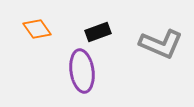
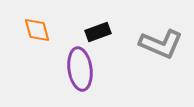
orange diamond: moved 1 px down; rotated 20 degrees clockwise
purple ellipse: moved 2 px left, 2 px up
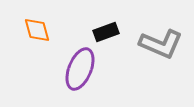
black rectangle: moved 8 px right
purple ellipse: rotated 30 degrees clockwise
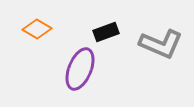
orange diamond: moved 1 px up; rotated 44 degrees counterclockwise
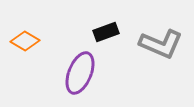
orange diamond: moved 12 px left, 12 px down
purple ellipse: moved 4 px down
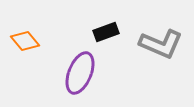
orange diamond: rotated 20 degrees clockwise
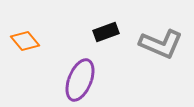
purple ellipse: moved 7 px down
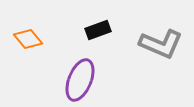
black rectangle: moved 8 px left, 2 px up
orange diamond: moved 3 px right, 2 px up
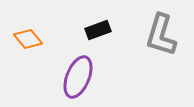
gray L-shape: moved 9 px up; rotated 84 degrees clockwise
purple ellipse: moved 2 px left, 3 px up
